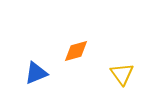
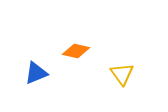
orange diamond: rotated 28 degrees clockwise
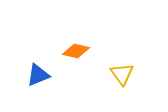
blue triangle: moved 2 px right, 2 px down
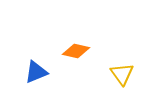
blue triangle: moved 2 px left, 3 px up
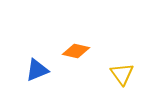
blue triangle: moved 1 px right, 2 px up
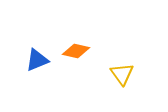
blue triangle: moved 10 px up
